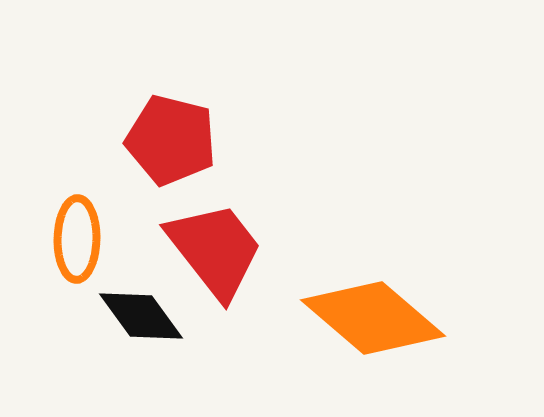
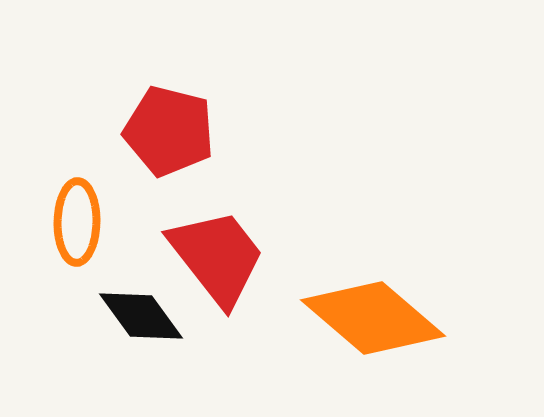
red pentagon: moved 2 px left, 9 px up
orange ellipse: moved 17 px up
red trapezoid: moved 2 px right, 7 px down
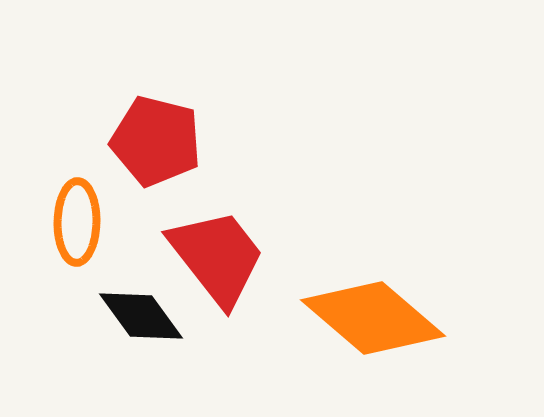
red pentagon: moved 13 px left, 10 px down
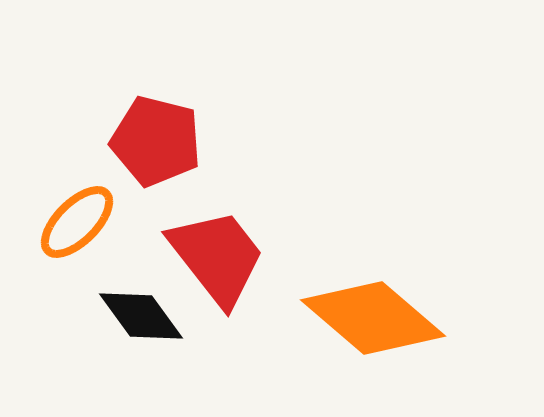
orange ellipse: rotated 44 degrees clockwise
